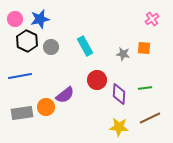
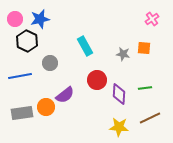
gray circle: moved 1 px left, 16 px down
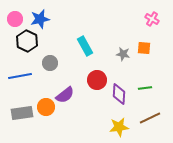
pink cross: rotated 24 degrees counterclockwise
yellow star: rotated 12 degrees counterclockwise
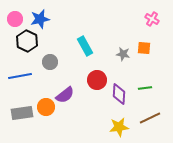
gray circle: moved 1 px up
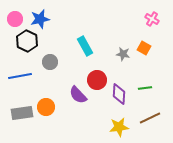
orange square: rotated 24 degrees clockwise
purple semicircle: moved 13 px right; rotated 84 degrees clockwise
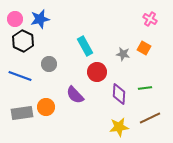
pink cross: moved 2 px left
black hexagon: moved 4 px left
gray circle: moved 1 px left, 2 px down
blue line: rotated 30 degrees clockwise
red circle: moved 8 px up
purple semicircle: moved 3 px left
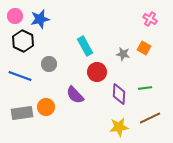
pink circle: moved 3 px up
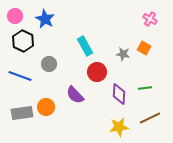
blue star: moved 5 px right; rotated 30 degrees counterclockwise
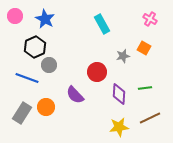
black hexagon: moved 12 px right, 6 px down; rotated 10 degrees clockwise
cyan rectangle: moved 17 px right, 22 px up
gray star: moved 2 px down; rotated 24 degrees counterclockwise
gray circle: moved 1 px down
blue line: moved 7 px right, 2 px down
gray rectangle: rotated 50 degrees counterclockwise
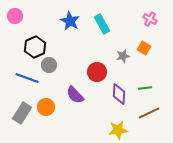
blue star: moved 25 px right, 2 px down
brown line: moved 1 px left, 5 px up
yellow star: moved 1 px left, 3 px down
